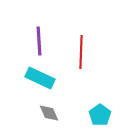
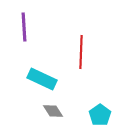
purple line: moved 15 px left, 14 px up
cyan rectangle: moved 2 px right, 1 px down
gray diamond: moved 4 px right, 2 px up; rotated 10 degrees counterclockwise
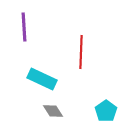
cyan pentagon: moved 6 px right, 4 px up
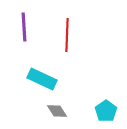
red line: moved 14 px left, 17 px up
gray diamond: moved 4 px right
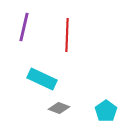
purple line: rotated 16 degrees clockwise
gray diamond: moved 2 px right, 3 px up; rotated 35 degrees counterclockwise
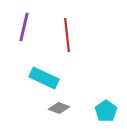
red line: rotated 8 degrees counterclockwise
cyan rectangle: moved 2 px right, 1 px up
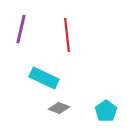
purple line: moved 3 px left, 2 px down
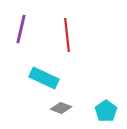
gray diamond: moved 2 px right
